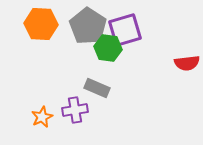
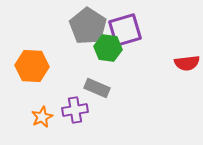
orange hexagon: moved 9 px left, 42 px down
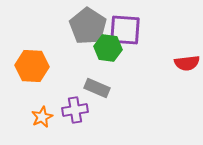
purple square: rotated 20 degrees clockwise
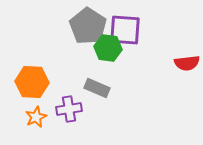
orange hexagon: moved 16 px down
purple cross: moved 6 px left, 1 px up
orange star: moved 6 px left
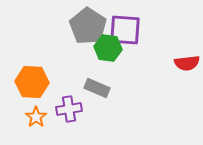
orange star: rotated 10 degrees counterclockwise
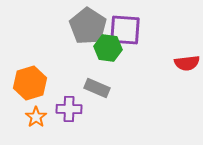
orange hexagon: moved 2 px left, 1 px down; rotated 20 degrees counterclockwise
purple cross: rotated 10 degrees clockwise
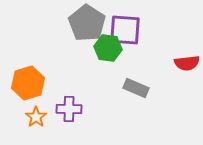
gray pentagon: moved 1 px left, 3 px up
orange hexagon: moved 2 px left
gray rectangle: moved 39 px right
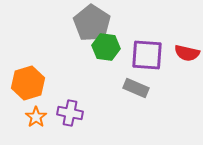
gray pentagon: moved 5 px right
purple square: moved 22 px right, 25 px down
green hexagon: moved 2 px left, 1 px up
red semicircle: moved 10 px up; rotated 20 degrees clockwise
purple cross: moved 1 px right, 4 px down; rotated 10 degrees clockwise
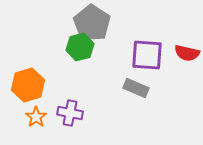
green hexagon: moved 26 px left; rotated 20 degrees counterclockwise
orange hexagon: moved 2 px down
